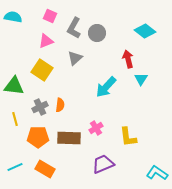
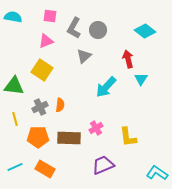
pink square: rotated 16 degrees counterclockwise
gray circle: moved 1 px right, 3 px up
gray triangle: moved 9 px right, 2 px up
purple trapezoid: moved 1 px down
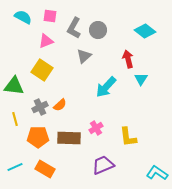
cyan semicircle: moved 10 px right; rotated 18 degrees clockwise
orange semicircle: rotated 40 degrees clockwise
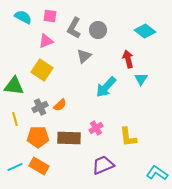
orange rectangle: moved 6 px left, 3 px up
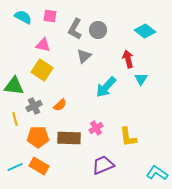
gray L-shape: moved 1 px right, 1 px down
pink triangle: moved 3 px left, 4 px down; rotated 35 degrees clockwise
gray cross: moved 6 px left, 1 px up
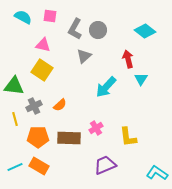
purple trapezoid: moved 2 px right
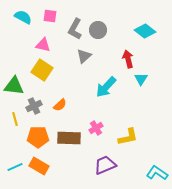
yellow L-shape: rotated 95 degrees counterclockwise
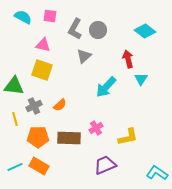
yellow square: rotated 15 degrees counterclockwise
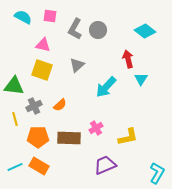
gray triangle: moved 7 px left, 9 px down
cyan L-shape: rotated 85 degrees clockwise
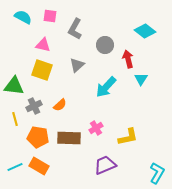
gray circle: moved 7 px right, 15 px down
orange pentagon: rotated 10 degrees clockwise
